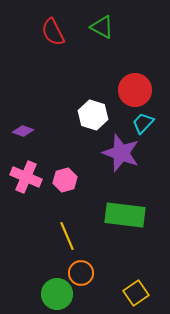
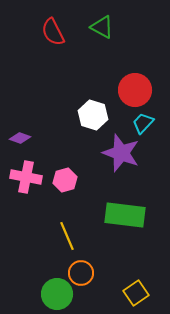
purple diamond: moved 3 px left, 7 px down
pink cross: rotated 12 degrees counterclockwise
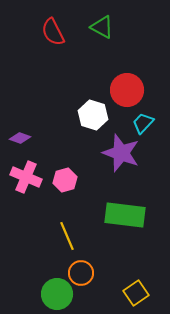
red circle: moved 8 px left
pink cross: rotated 12 degrees clockwise
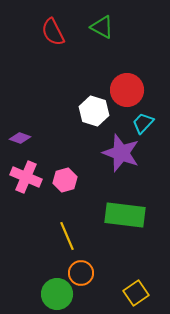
white hexagon: moved 1 px right, 4 px up
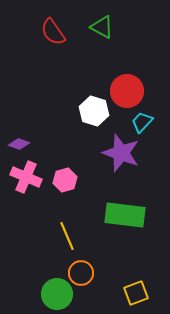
red semicircle: rotated 8 degrees counterclockwise
red circle: moved 1 px down
cyan trapezoid: moved 1 px left, 1 px up
purple diamond: moved 1 px left, 6 px down
yellow square: rotated 15 degrees clockwise
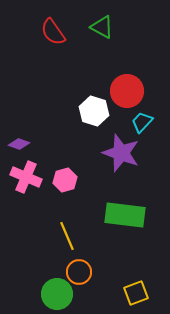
orange circle: moved 2 px left, 1 px up
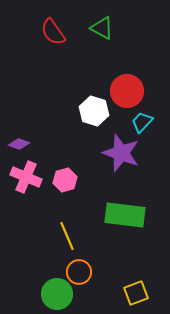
green triangle: moved 1 px down
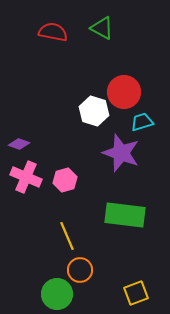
red semicircle: rotated 136 degrees clockwise
red circle: moved 3 px left, 1 px down
cyan trapezoid: rotated 30 degrees clockwise
orange circle: moved 1 px right, 2 px up
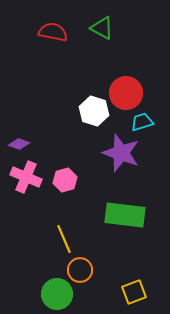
red circle: moved 2 px right, 1 px down
yellow line: moved 3 px left, 3 px down
yellow square: moved 2 px left, 1 px up
